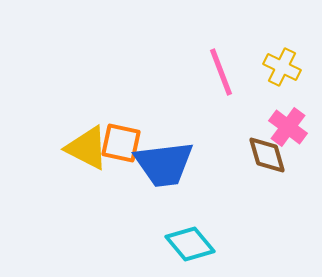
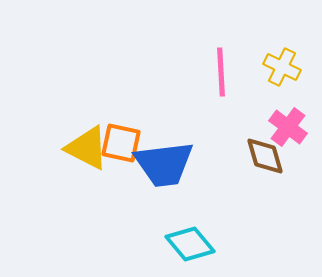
pink line: rotated 18 degrees clockwise
brown diamond: moved 2 px left, 1 px down
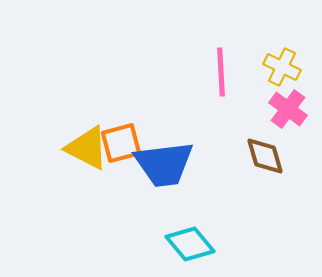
pink cross: moved 18 px up
orange square: rotated 27 degrees counterclockwise
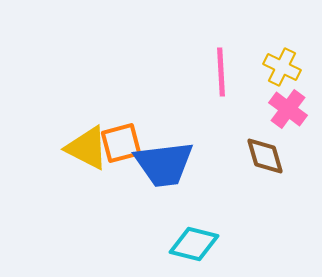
cyan diamond: moved 4 px right; rotated 36 degrees counterclockwise
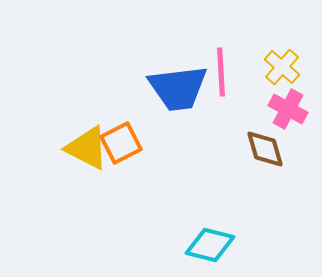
yellow cross: rotated 15 degrees clockwise
pink cross: rotated 9 degrees counterclockwise
orange square: rotated 12 degrees counterclockwise
brown diamond: moved 7 px up
blue trapezoid: moved 14 px right, 76 px up
cyan diamond: moved 16 px right, 1 px down
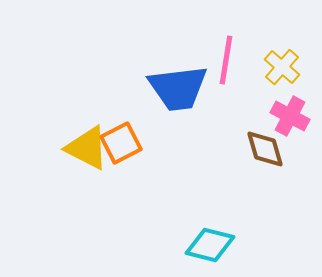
pink line: moved 5 px right, 12 px up; rotated 12 degrees clockwise
pink cross: moved 2 px right, 7 px down
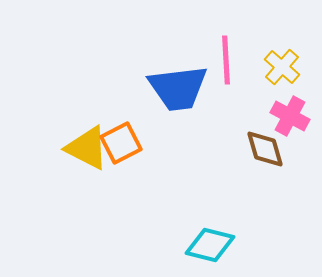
pink line: rotated 12 degrees counterclockwise
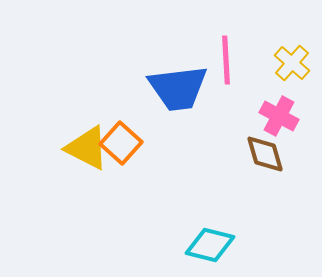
yellow cross: moved 10 px right, 4 px up
pink cross: moved 11 px left
orange square: rotated 21 degrees counterclockwise
brown diamond: moved 5 px down
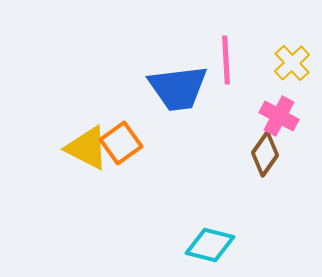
yellow cross: rotated 6 degrees clockwise
orange square: rotated 12 degrees clockwise
brown diamond: rotated 51 degrees clockwise
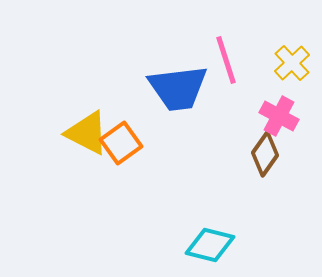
pink line: rotated 15 degrees counterclockwise
yellow triangle: moved 15 px up
